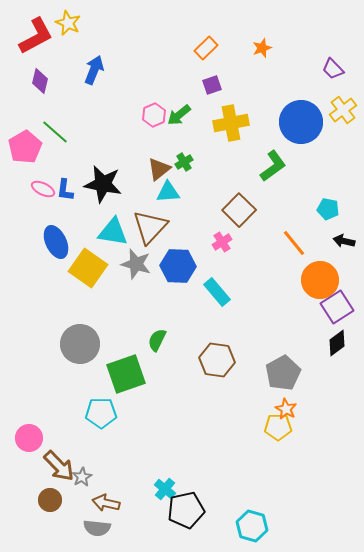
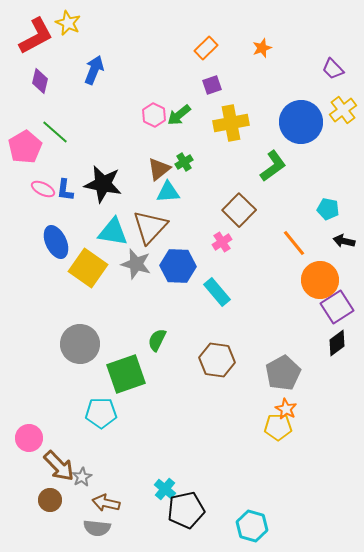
pink hexagon at (154, 115): rotated 10 degrees counterclockwise
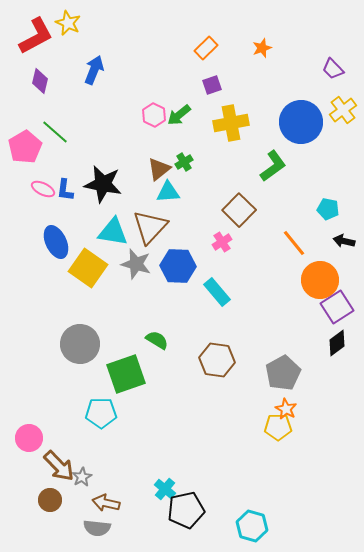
green semicircle at (157, 340): rotated 95 degrees clockwise
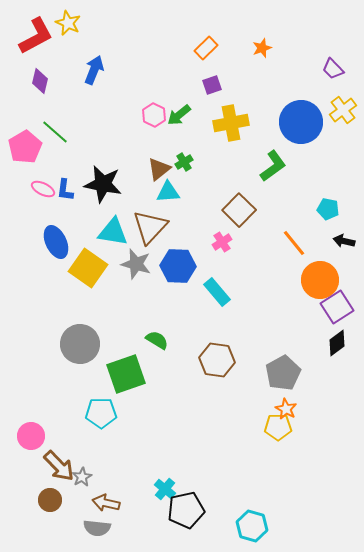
pink circle at (29, 438): moved 2 px right, 2 px up
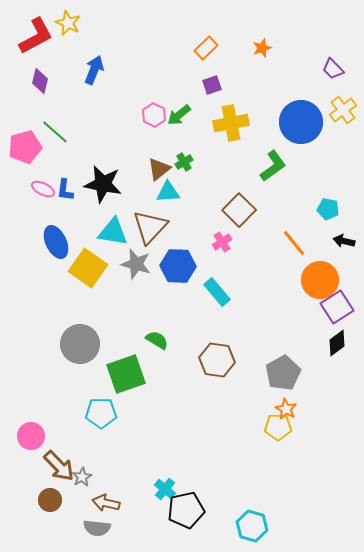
pink pentagon at (25, 147): rotated 16 degrees clockwise
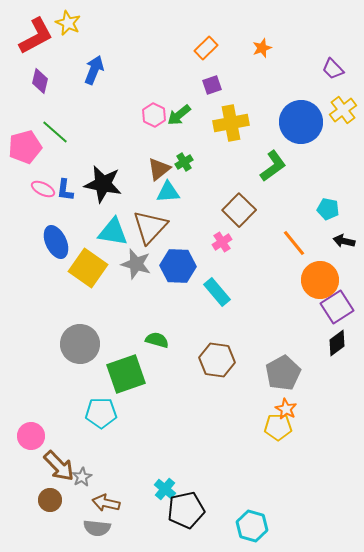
green semicircle at (157, 340): rotated 15 degrees counterclockwise
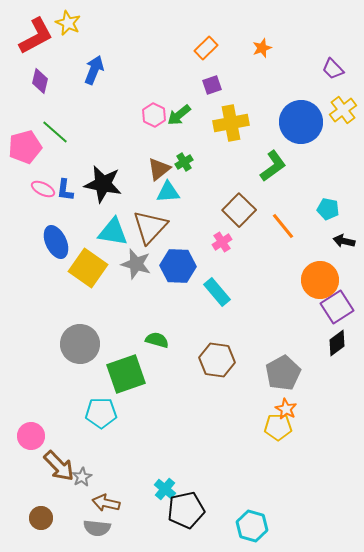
orange line at (294, 243): moved 11 px left, 17 px up
brown circle at (50, 500): moved 9 px left, 18 px down
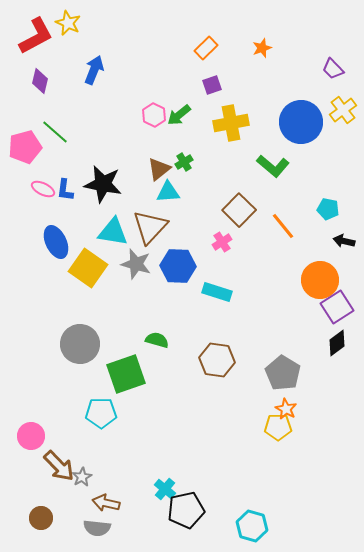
green L-shape at (273, 166): rotated 76 degrees clockwise
cyan rectangle at (217, 292): rotated 32 degrees counterclockwise
gray pentagon at (283, 373): rotated 12 degrees counterclockwise
